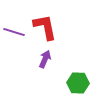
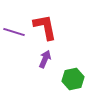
green hexagon: moved 5 px left, 4 px up; rotated 15 degrees counterclockwise
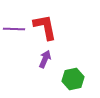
purple line: moved 3 px up; rotated 15 degrees counterclockwise
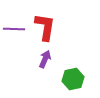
red L-shape: rotated 20 degrees clockwise
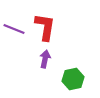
purple line: rotated 20 degrees clockwise
purple arrow: rotated 12 degrees counterclockwise
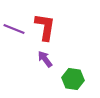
purple arrow: rotated 48 degrees counterclockwise
green hexagon: rotated 20 degrees clockwise
